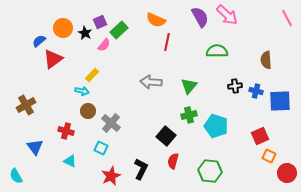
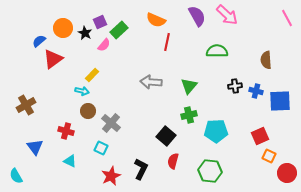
purple semicircle: moved 3 px left, 1 px up
cyan pentagon: moved 5 px down; rotated 20 degrees counterclockwise
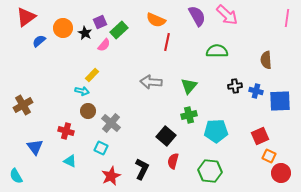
pink line: rotated 36 degrees clockwise
red triangle: moved 27 px left, 42 px up
brown cross: moved 3 px left
black L-shape: moved 1 px right
red circle: moved 6 px left
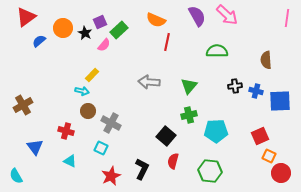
gray arrow: moved 2 px left
gray cross: rotated 12 degrees counterclockwise
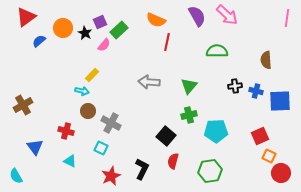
green hexagon: rotated 15 degrees counterclockwise
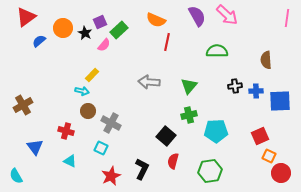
blue cross: rotated 16 degrees counterclockwise
